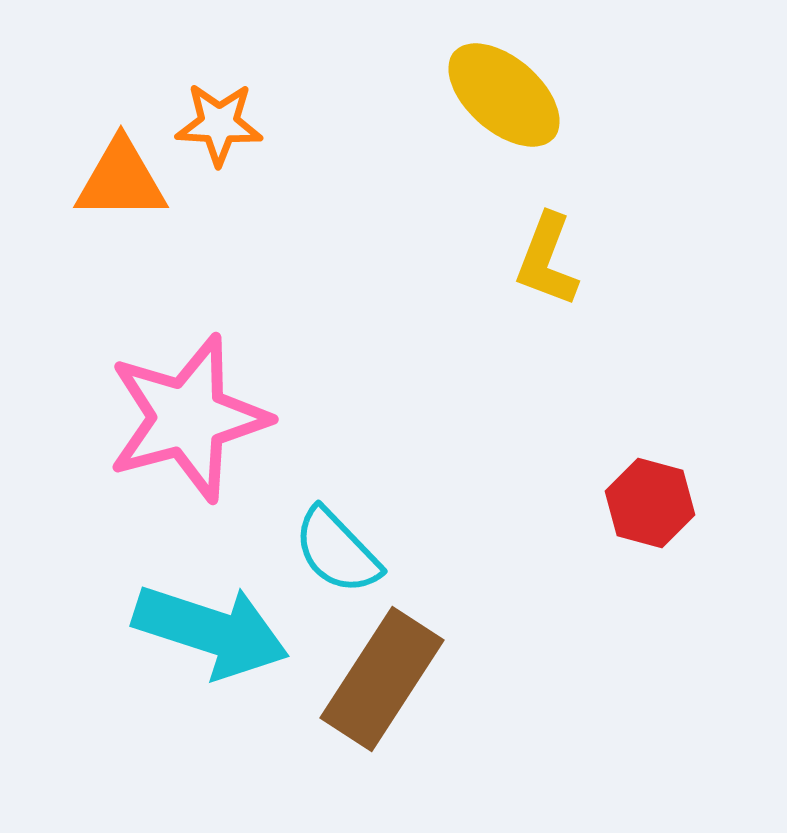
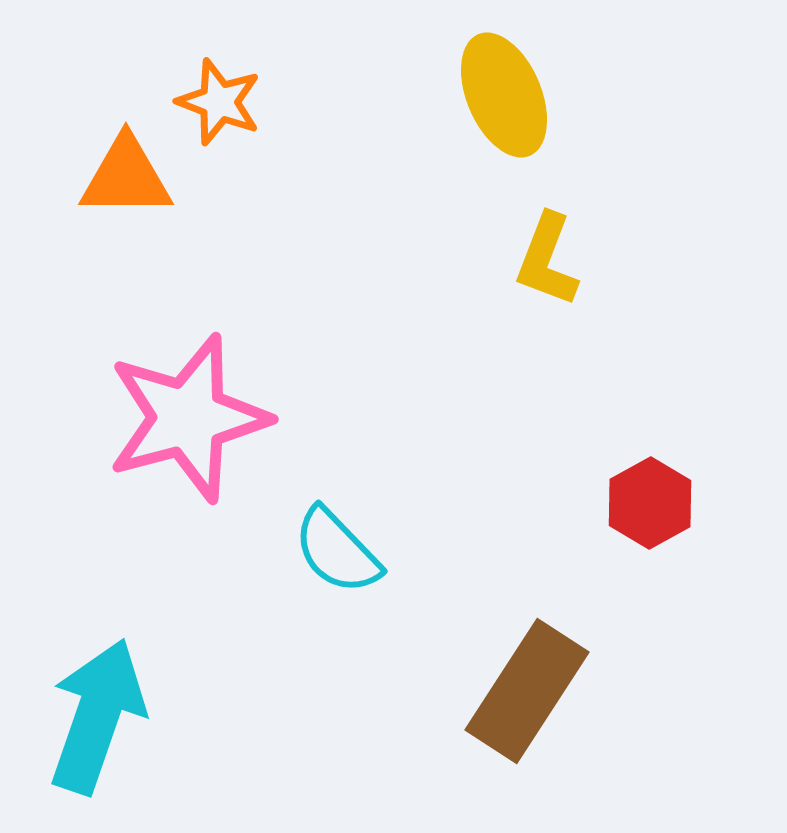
yellow ellipse: rotated 26 degrees clockwise
orange star: moved 22 px up; rotated 18 degrees clockwise
orange triangle: moved 5 px right, 3 px up
red hexagon: rotated 16 degrees clockwise
cyan arrow: moved 114 px left, 85 px down; rotated 89 degrees counterclockwise
brown rectangle: moved 145 px right, 12 px down
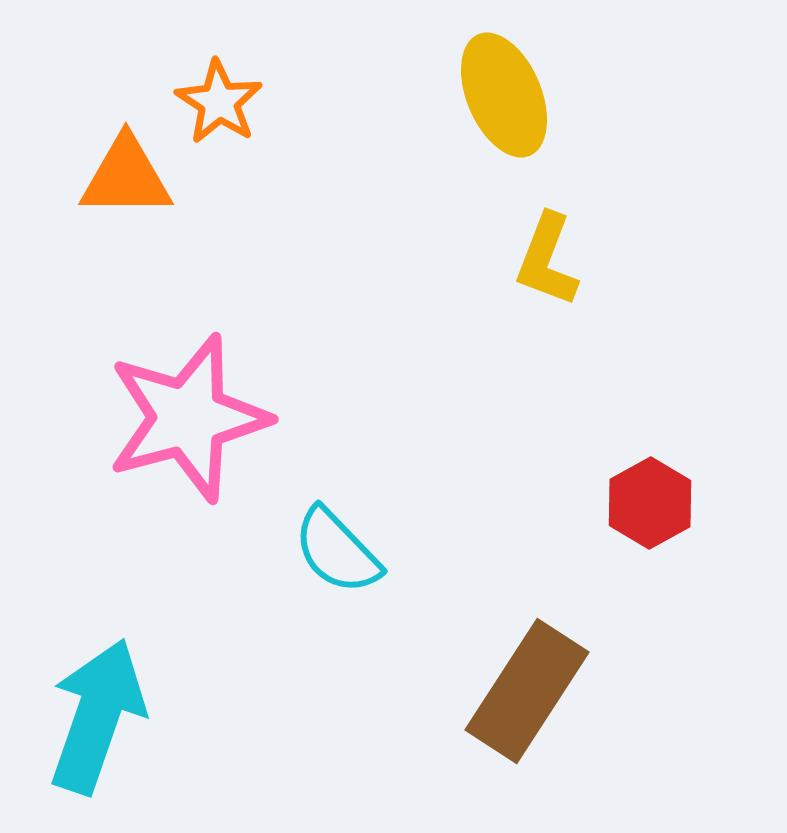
orange star: rotated 12 degrees clockwise
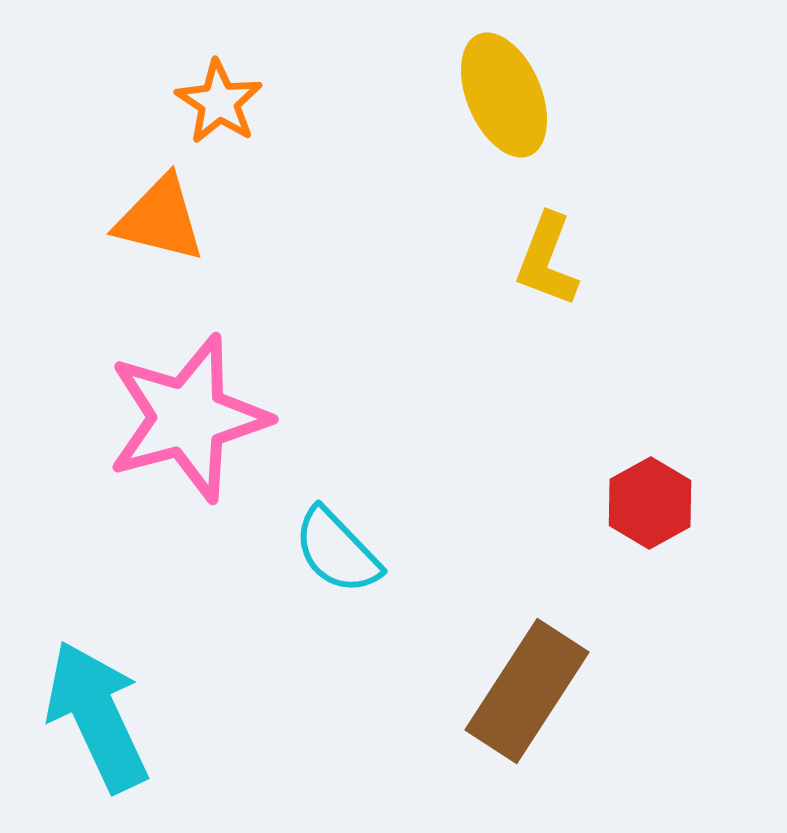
orange triangle: moved 34 px right, 42 px down; rotated 14 degrees clockwise
cyan arrow: rotated 44 degrees counterclockwise
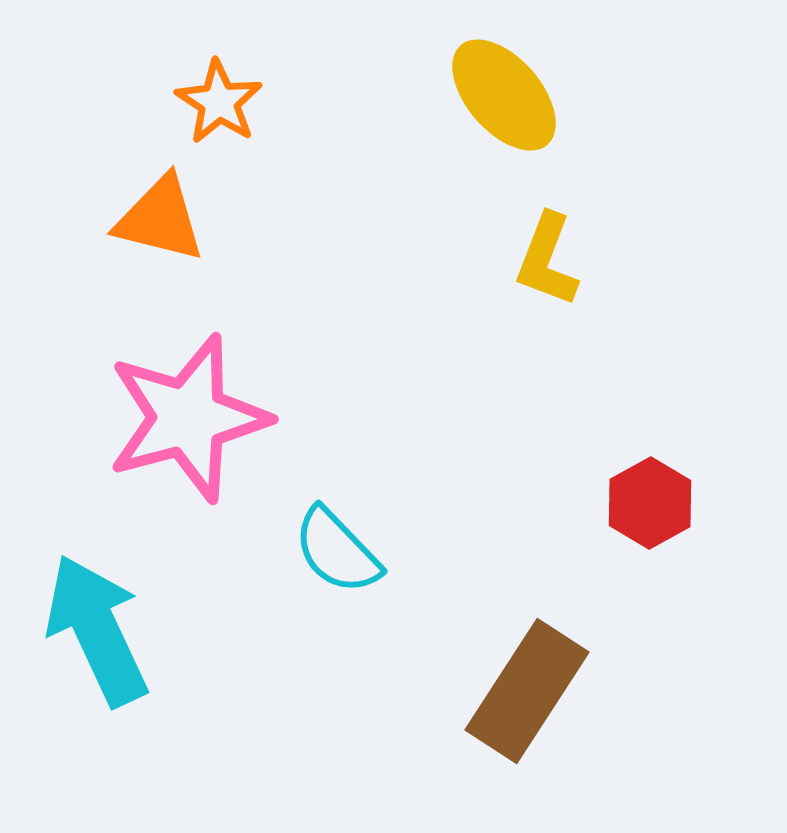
yellow ellipse: rotated 18 degrees counterclockwise
cyan arrow: moved 86 px up
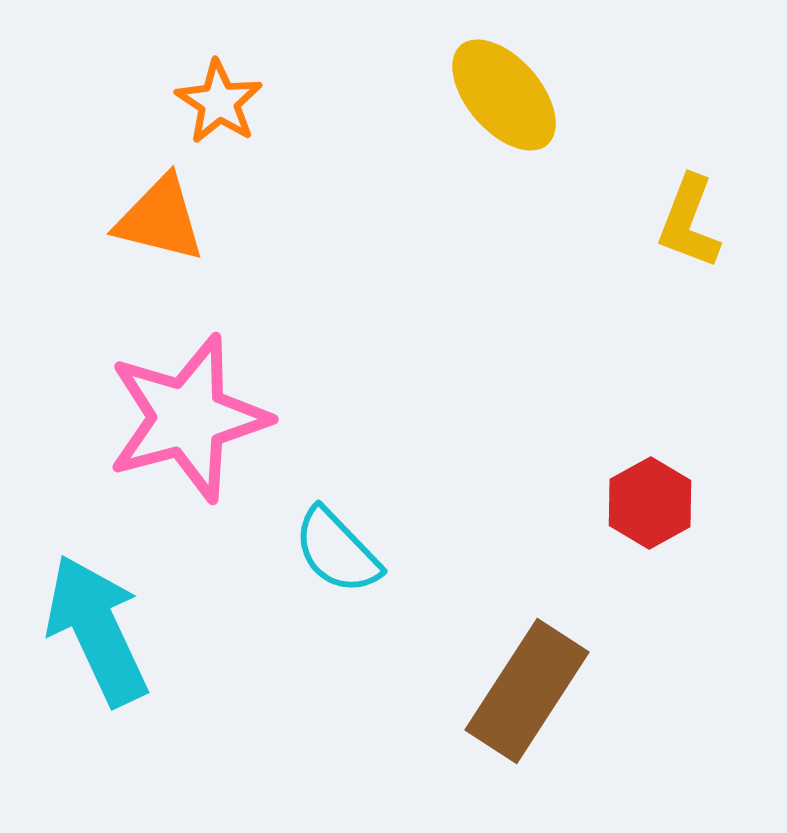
yellow L-shape: moved 142 px right, 38 px up
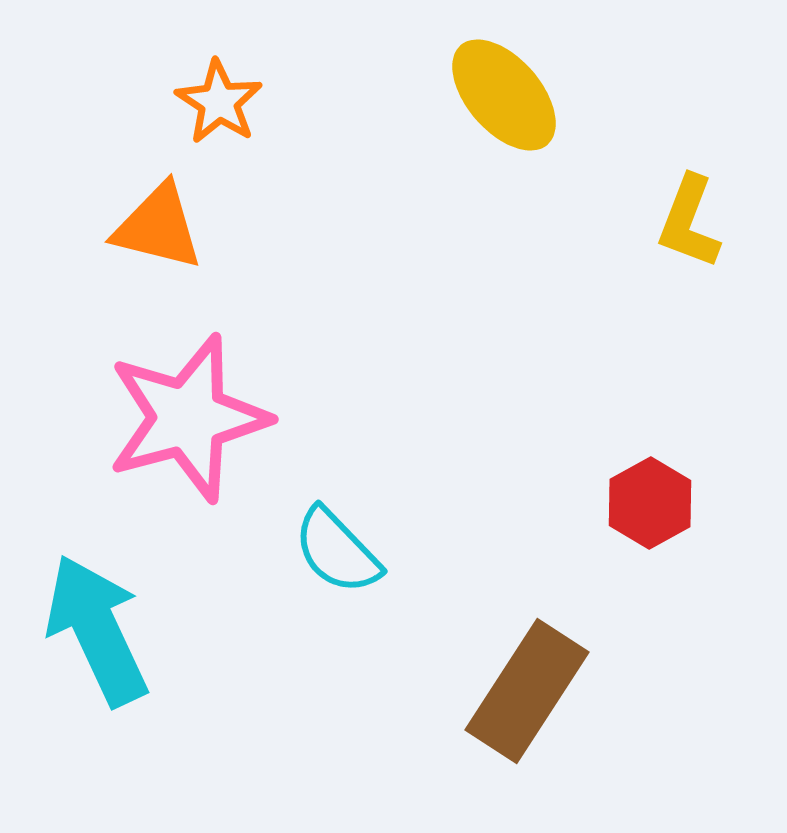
orange triangle: moved 2 px left, 8 px down
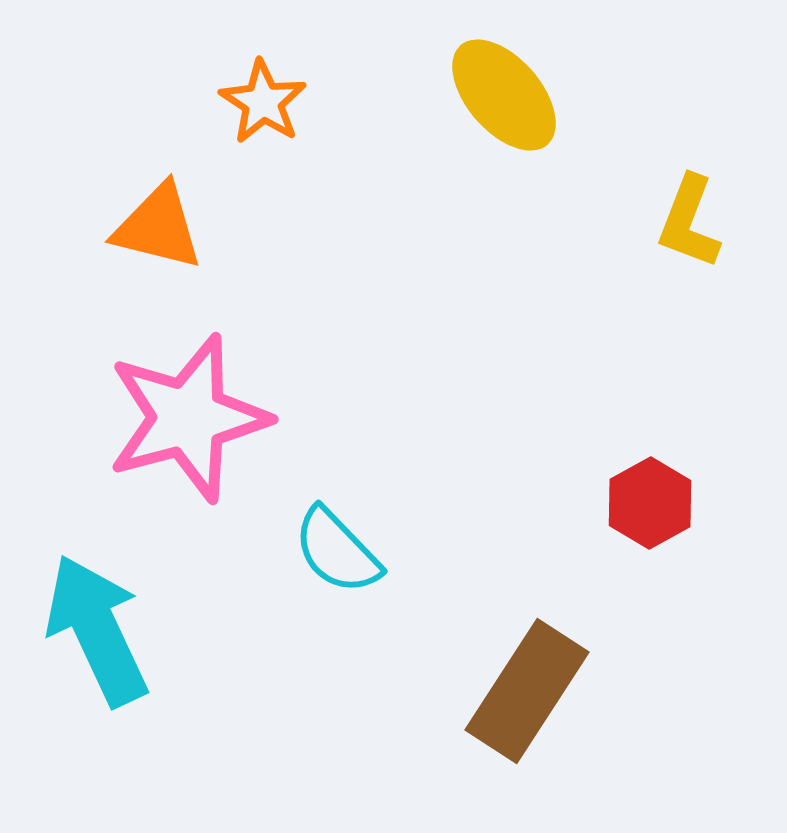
orange star: moved 44 px right
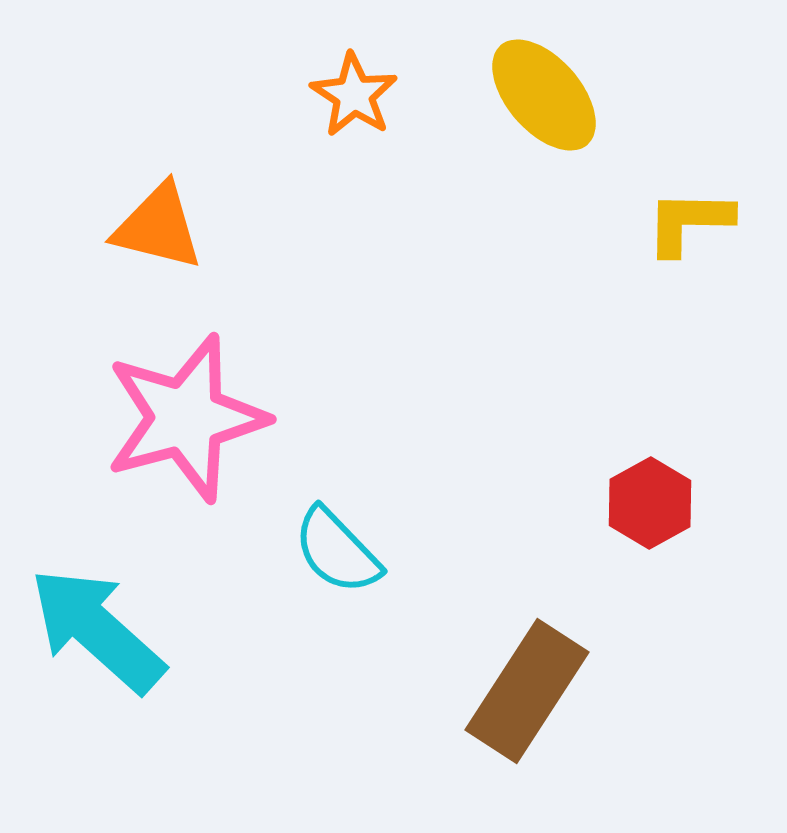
yellow ellipse: moved 40 px right
orange star: moved 91 px right, 7 px up
yellow L-shape: rotated 70 degrees clockwise
pink star: moved 2 px left
cyan arrow: rotated 23 degrees counterclockwise
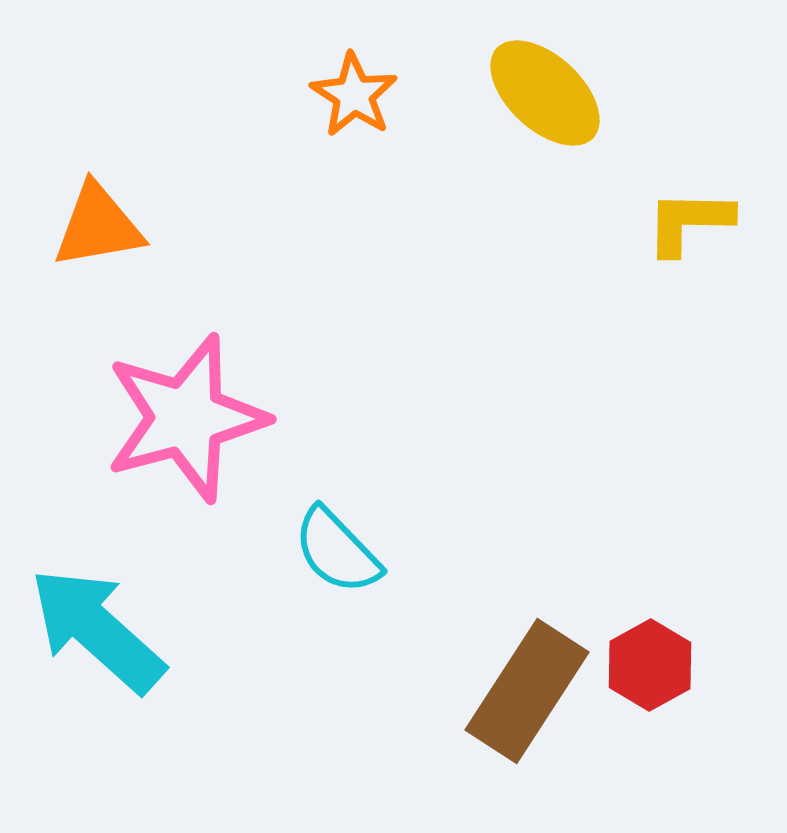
yellow ellipse: moved 1 px right, 2 px up; rotated 6 degrees counterclockwise
orange triangle: moved 60 px left, 1 px up; rotated 24 degrees counterclockwise
red hexagon: moved 162 px down
